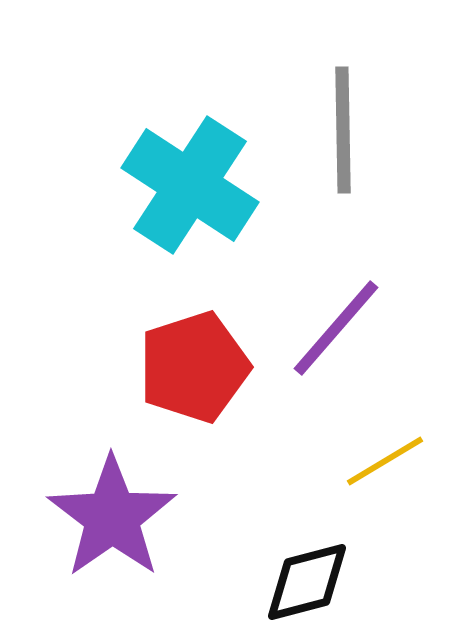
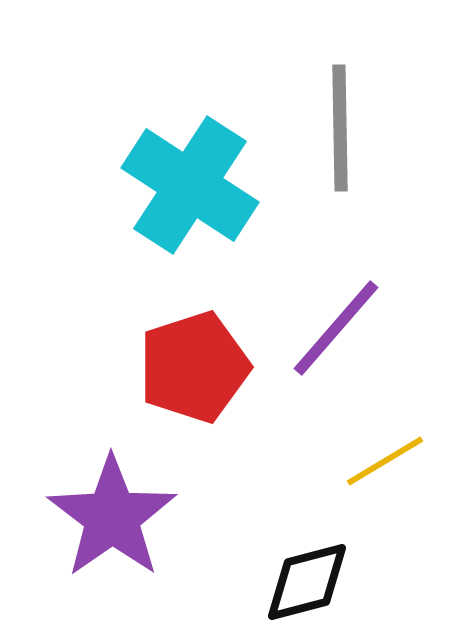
gray line: moved 3 px left, 2 px up
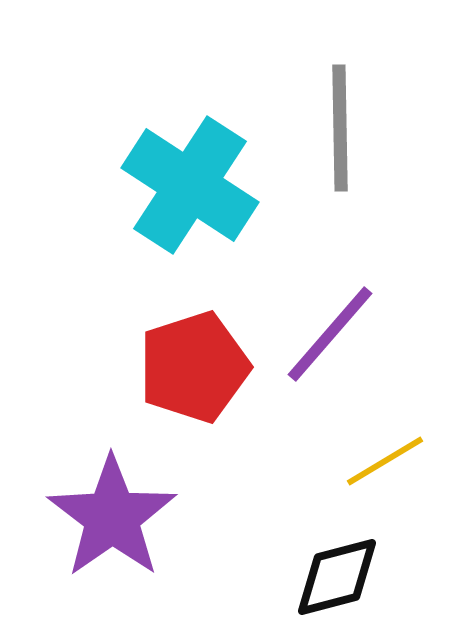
purple line: moved 6 px left, 6 px down
black diamond: moved 30 px right, 5 px up
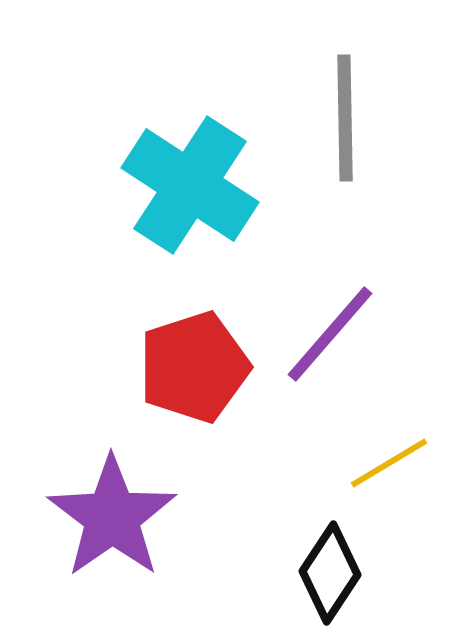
gray line: moved 5 px right, 10 px up
yellow line: moved 4 px right, 2 px down
black diamond: moved 7 px left, 4 px up; rotated 42 degrees counterclockwise
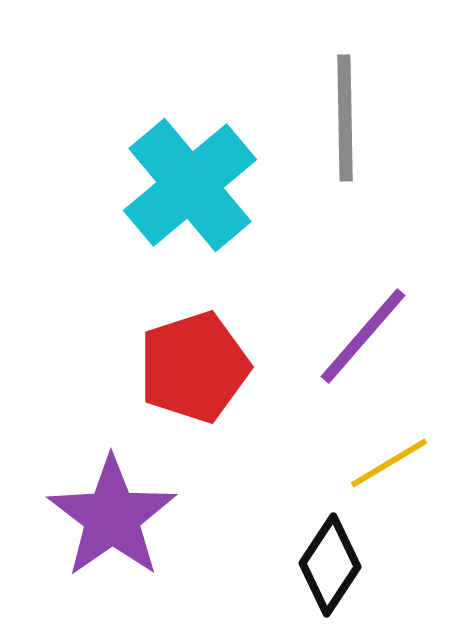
cyan cross: rotated 17 degrees clockwise
purple line: moved 33 px right, 2 px down
black diamond: moved 8 px up
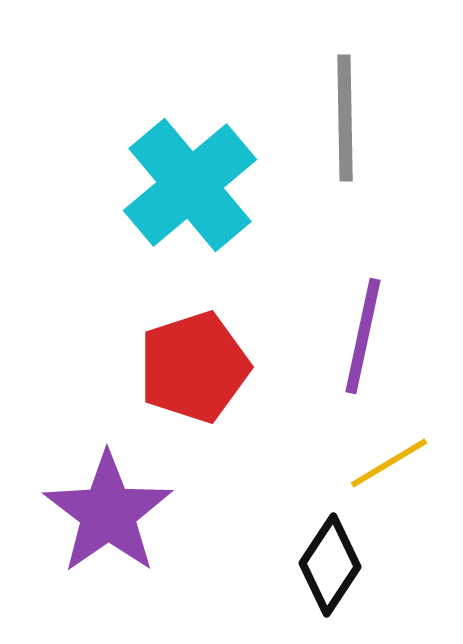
purple line: rotated 29 degrees counterclockwise
purple star: moved 4 px left, 4 px up
